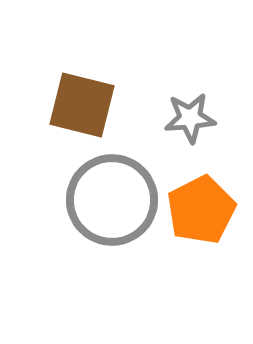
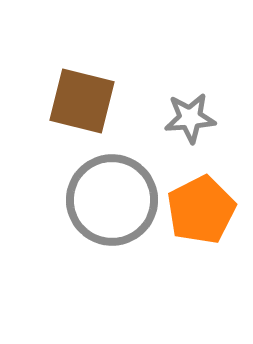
brown square: moved 4 px up
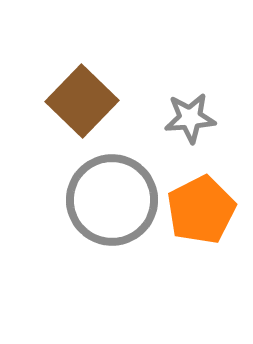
brown square: rotated 30 degrees clockwise
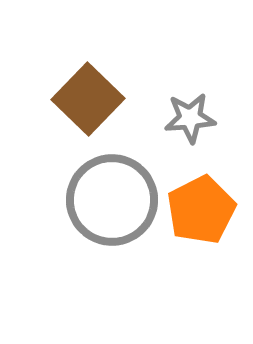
brown square: moved 6 px right, 2 px up
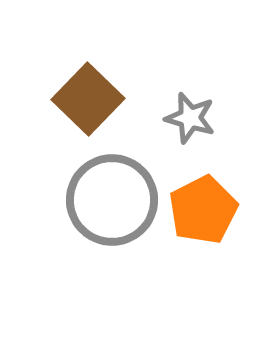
gray star: rotated 21 degrees clockwise
orange pentagon: moved 2 px right
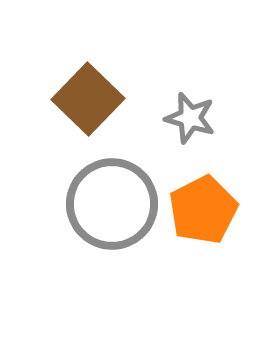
gray circle: moved 4 px down
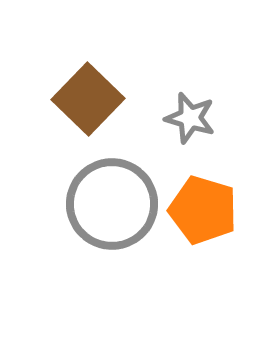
orange pentagon: rotated 28 degrees counterclockwise
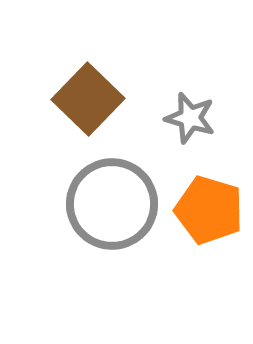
orange pentagon: moved 6 px right
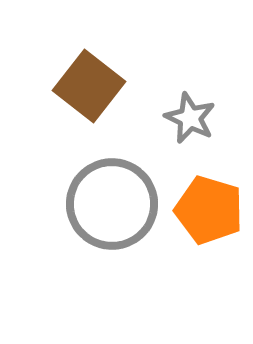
brown square: moved 1 px right, 13 px up; rotated 6 degrees counterclockwise
gray star: rotated 9 degrees clockwise
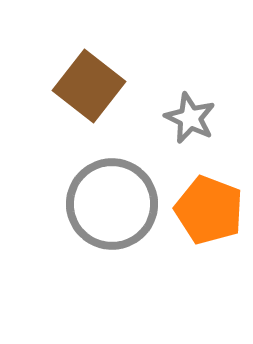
orange pentagon: rotated 4 degrees clockwise
